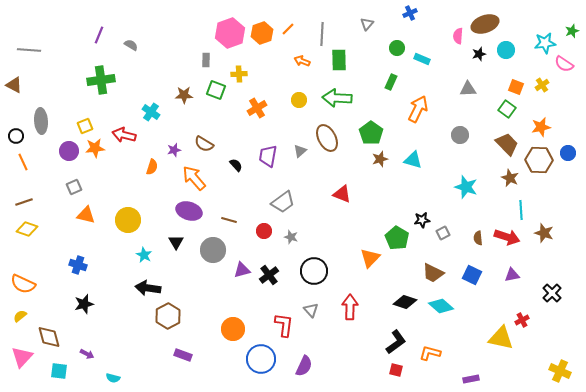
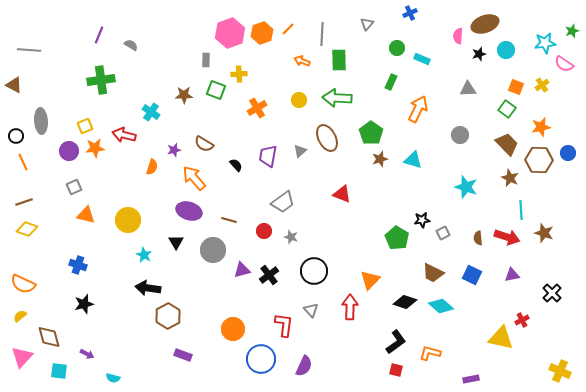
orange triangle at (370, 258): moved 22 px down
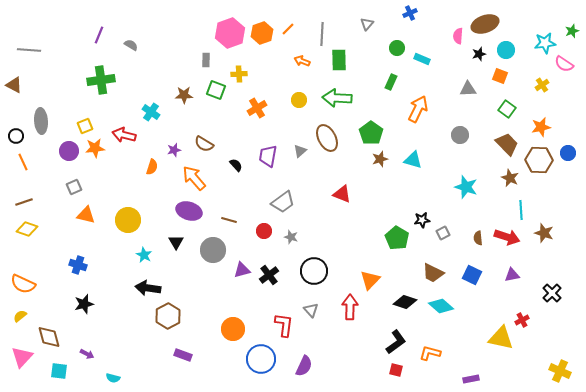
orange square at (516, 87): moved 16 px left, 11 px up
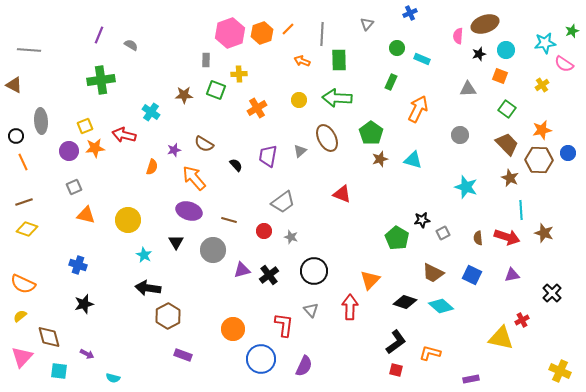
orange star at (541, 127): moved 1 px right, 3 px down
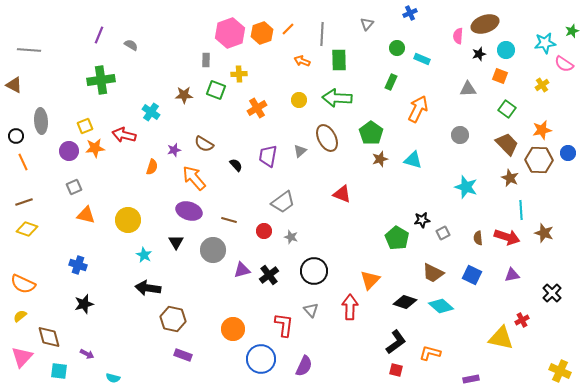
brown hexagon at (168, 316): moved 5 px right, 3 px down; rotated 20 degrees counterclockwise
